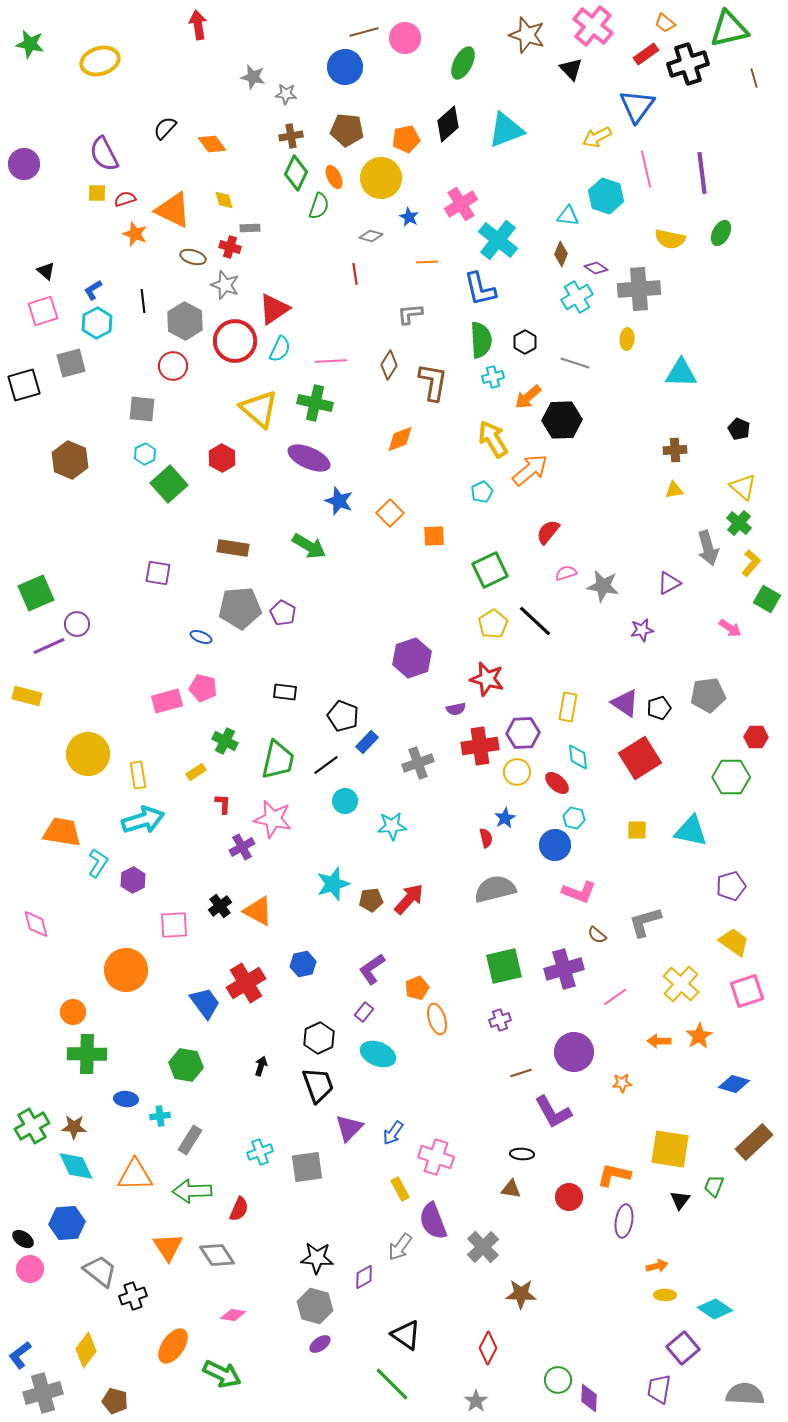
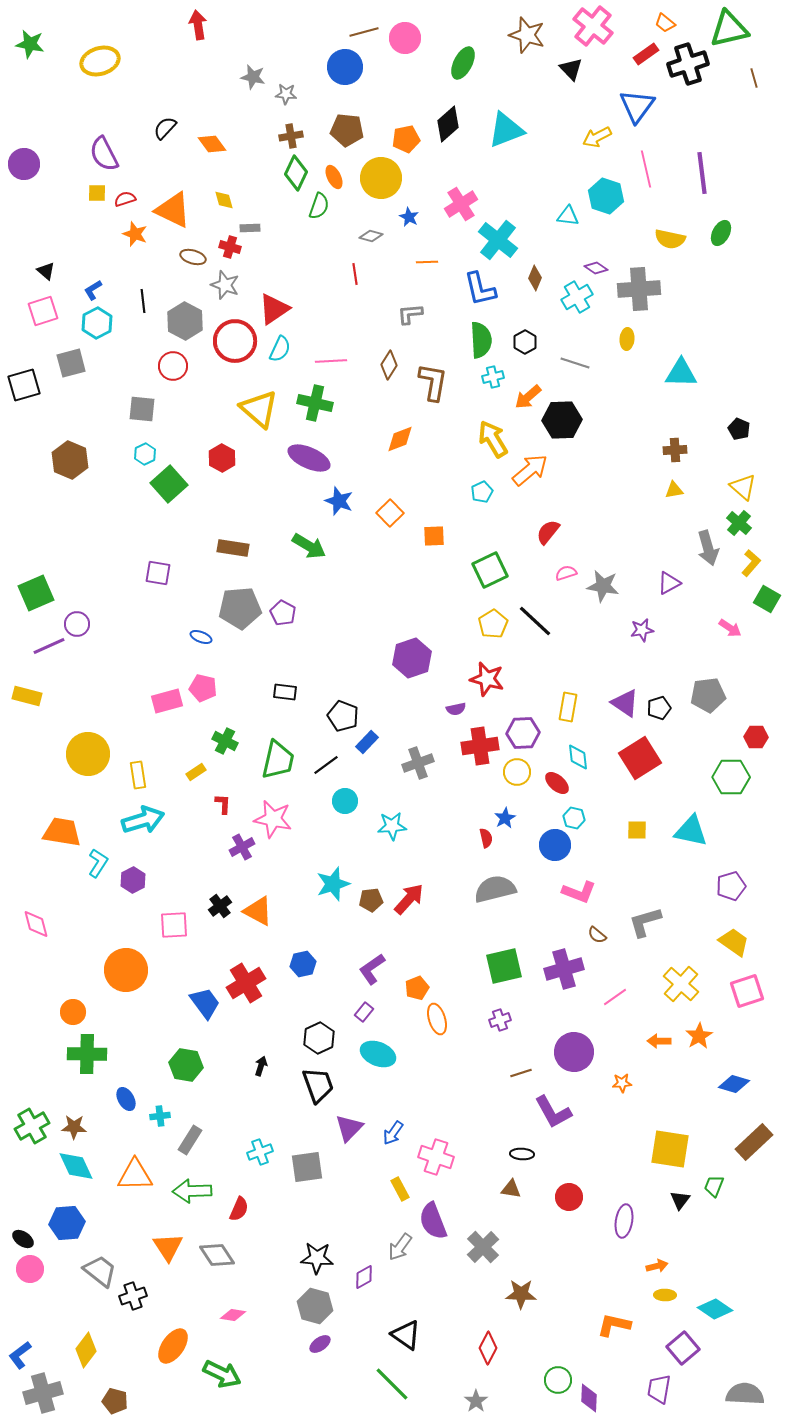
brown diamond at (561, 254): moved 26 px left, 24 px down
blue ellipse at (126, 1099): rotated 55 degrees clockwise
orange L-shape at (614, 1175): moved 150 px down
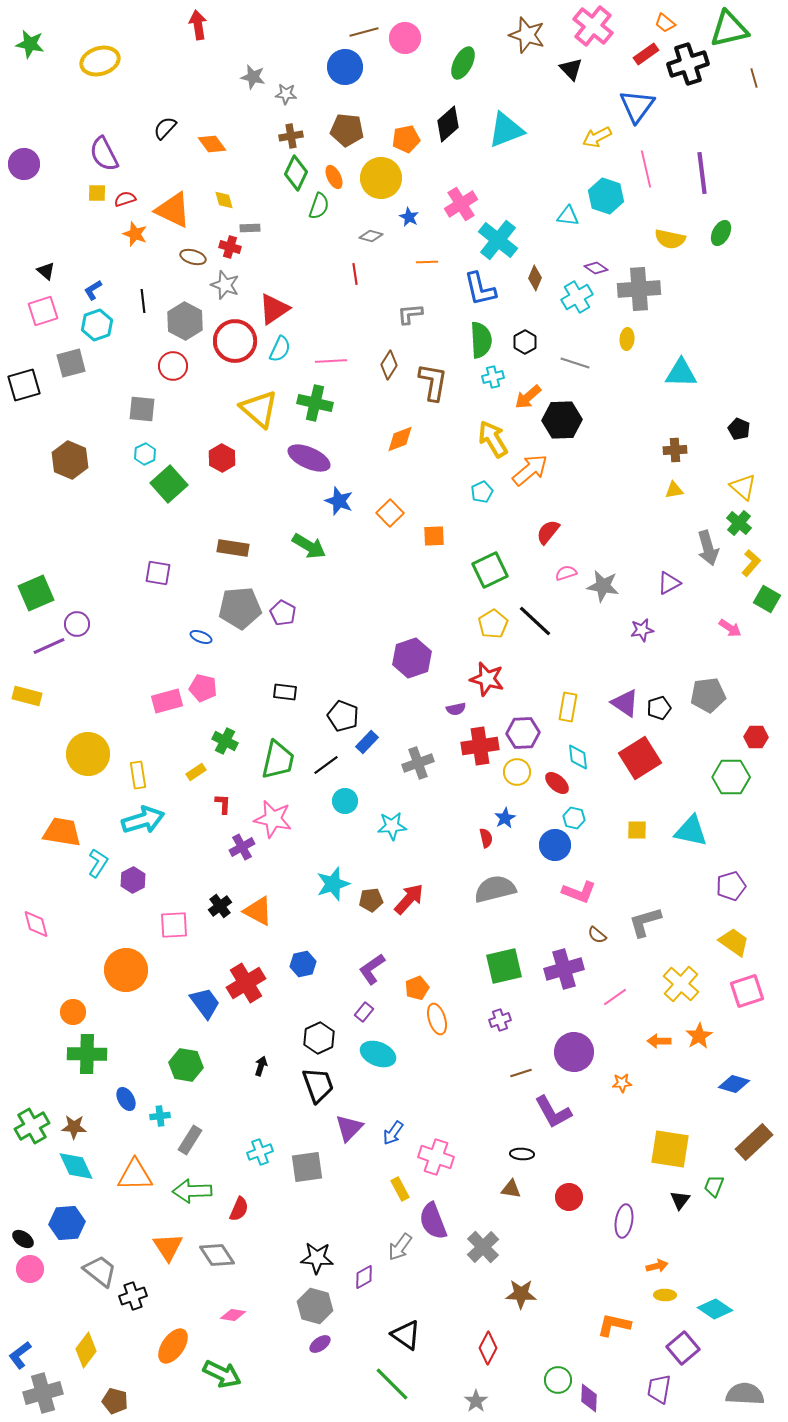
cyan hexagon at (97, 323): moved 2 px down; rotated 8 degrees clockwise
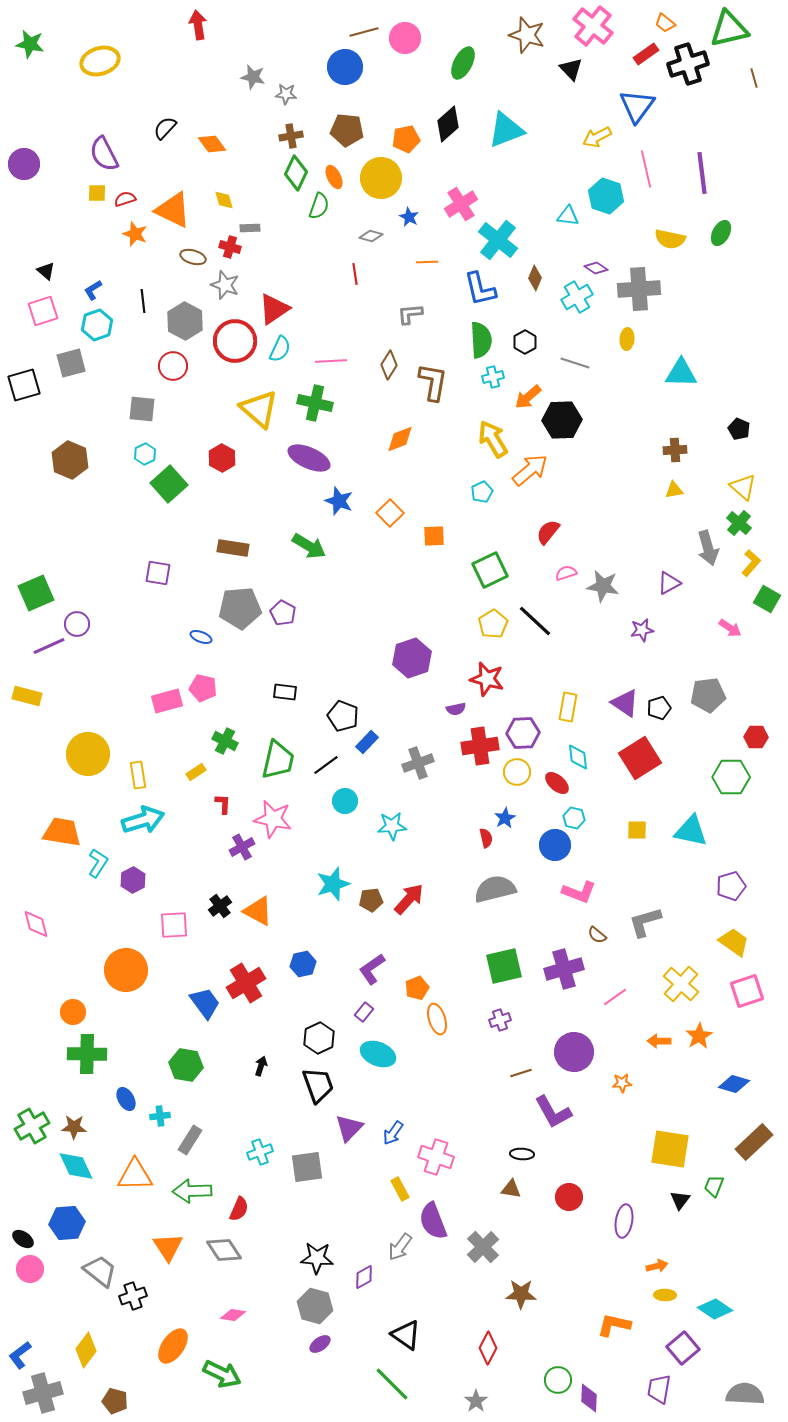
gray diamond at (217, 1255): moved 7 px right, 5 px up
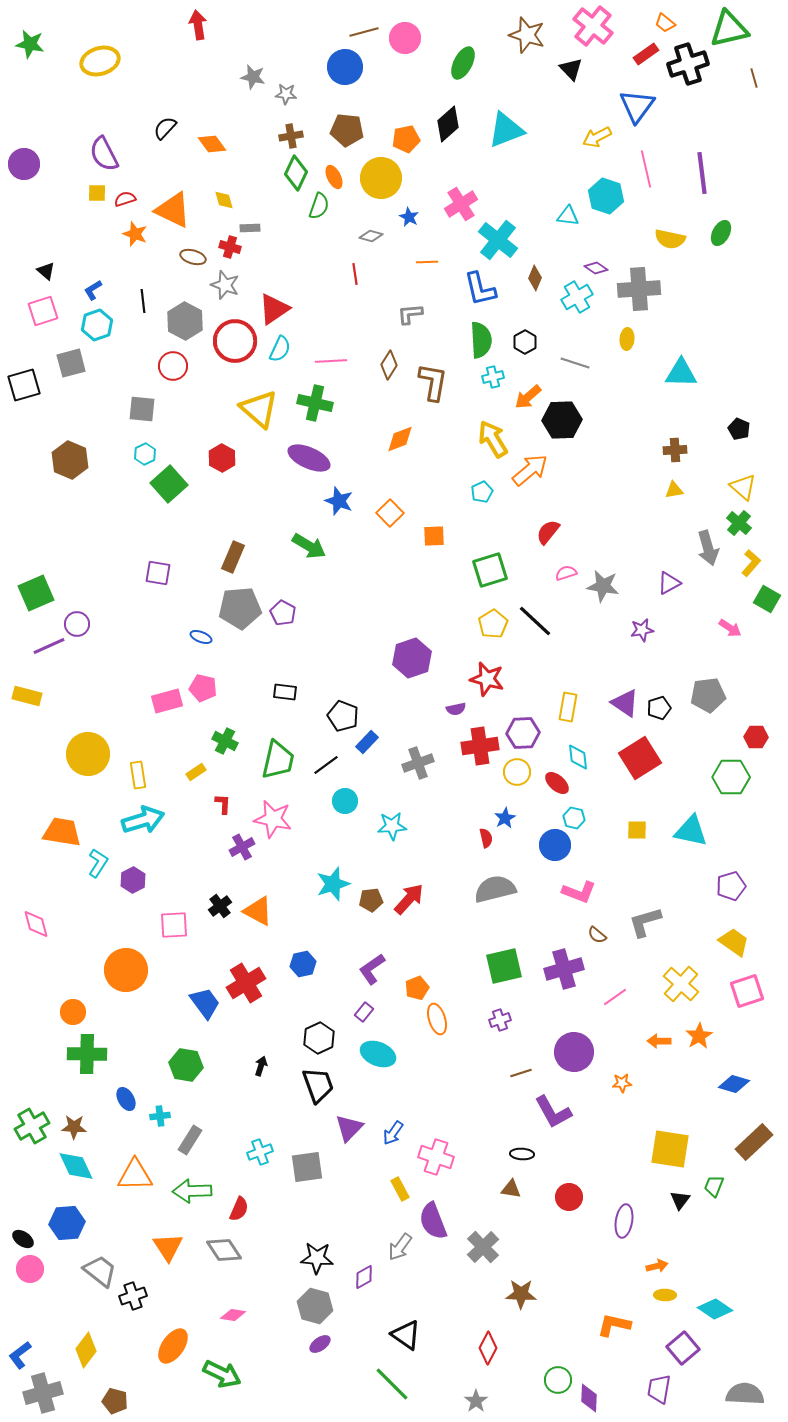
brown rectangle at (233, 548): moved 9 px down; rotated 76 degrees counterclockwise
green square at (490, 570): rotated 9 degrees clockwise
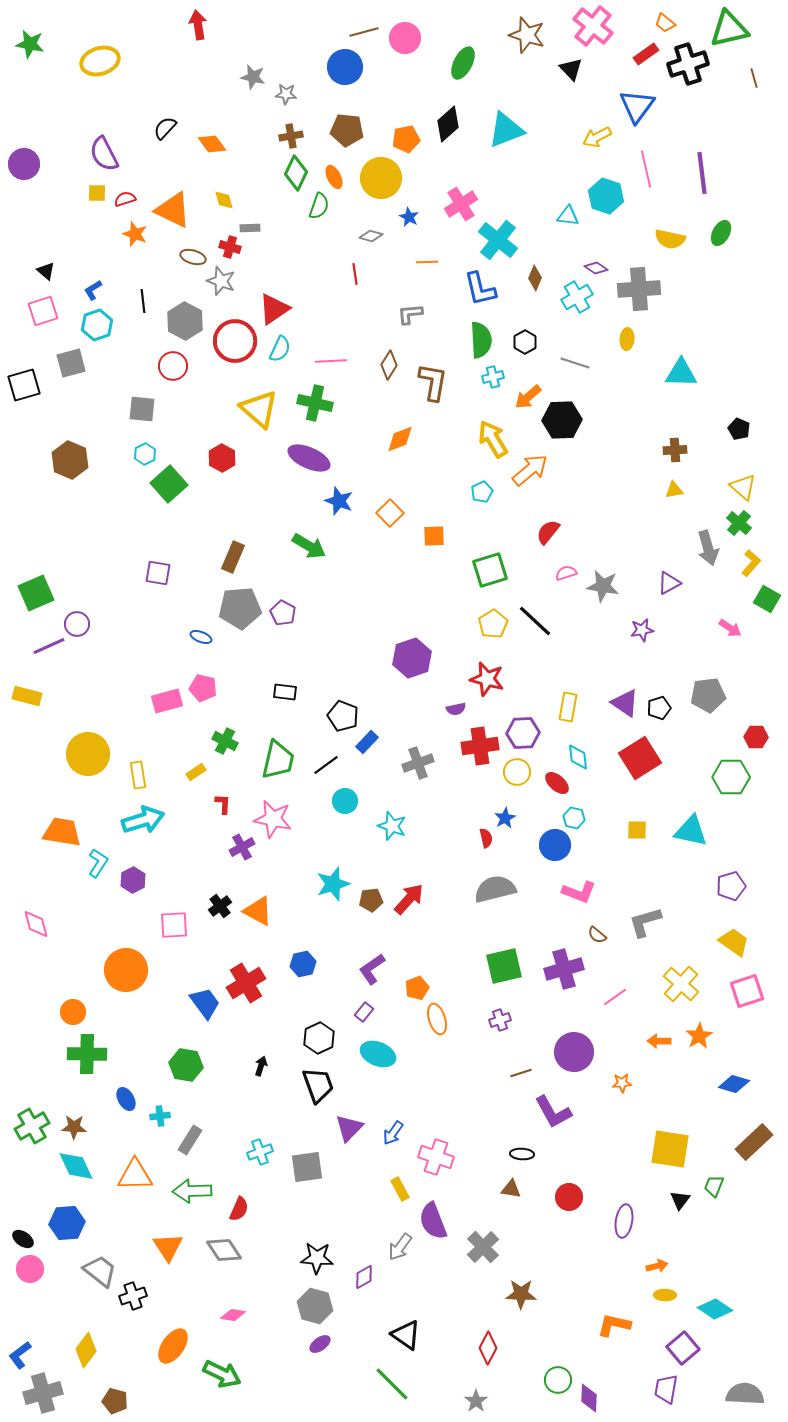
gray star at (225, 285): moved 4 px left, 4 px up
cyan star at (392, 826): rotated 24 degrees clockwise
purple trapezoid at (659, 1389): moved 7 px right
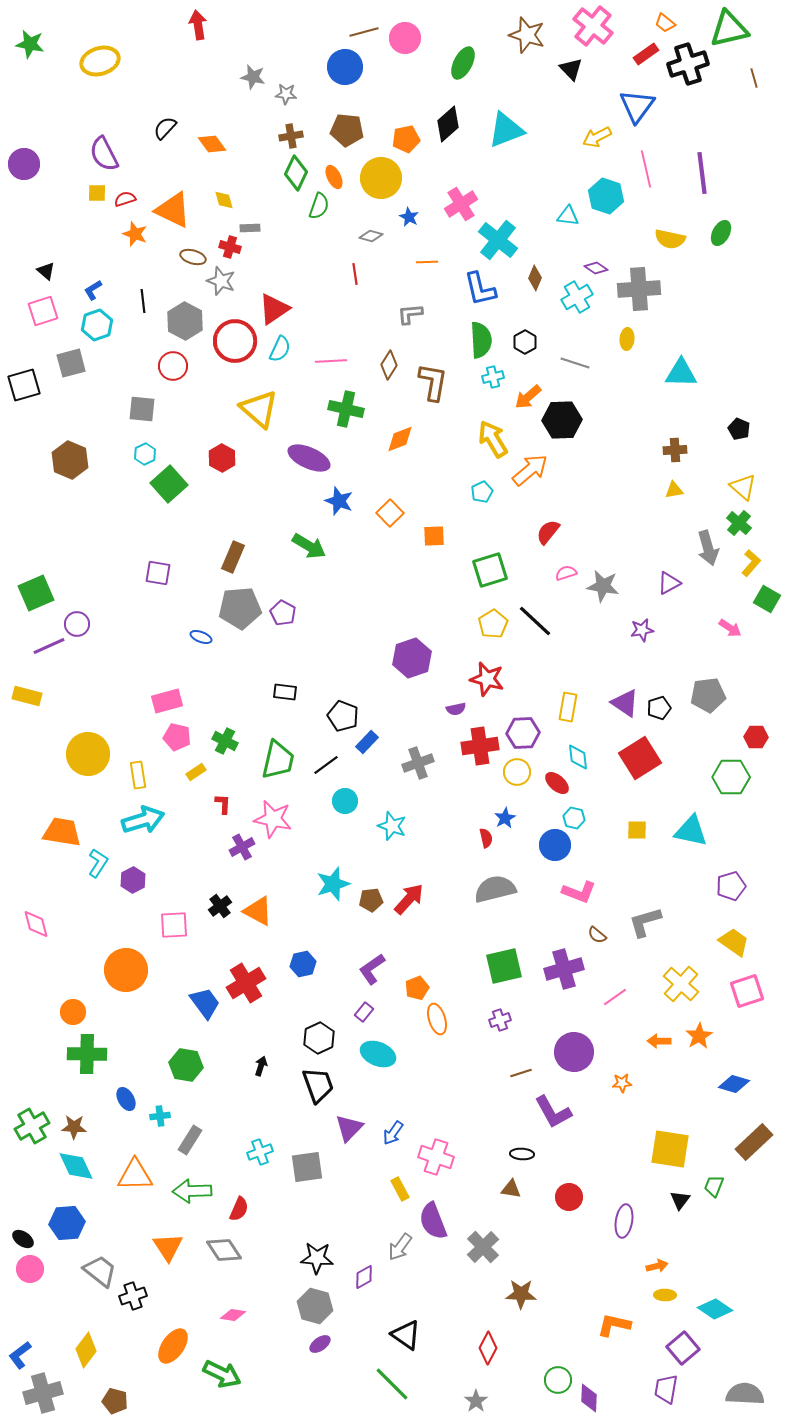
green cross at (315, 403): moved 31 px right, 6 px down
pink pentagon at (203, 688): moved 26 px left, 49 px down
